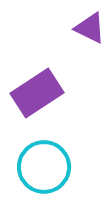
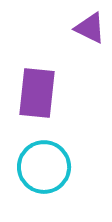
purple rectangle: rotated 51 degrees counterclockwise
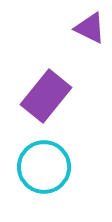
purple rectangle: moved 9 px right, 3 px down; rotated 33 degrees clockwise
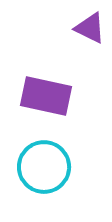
purple rectangle: rotated 63 degrees clockwise
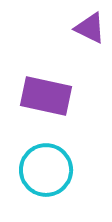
cyan circle: moved 2 px right, 3 px down
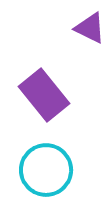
purple rectangle: moved 2 px left, 1 px up; rotated 39 degrees clockwise
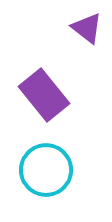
purple triangle: moved 3 px left; rotated 12 degrees clockwise
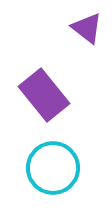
cyan circle: moved 7 px right, 2 px up
